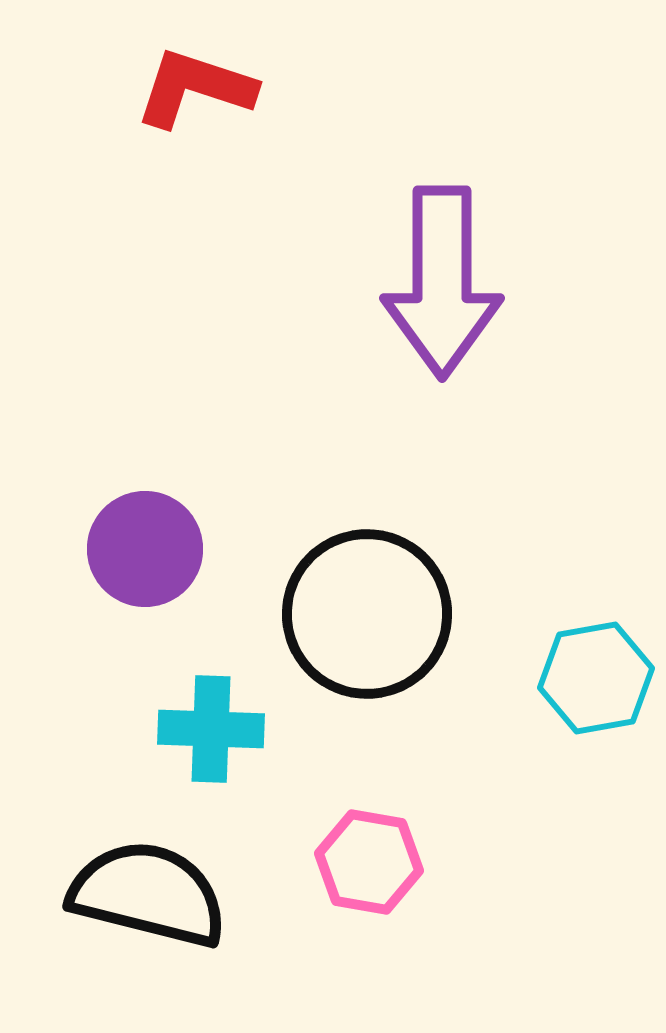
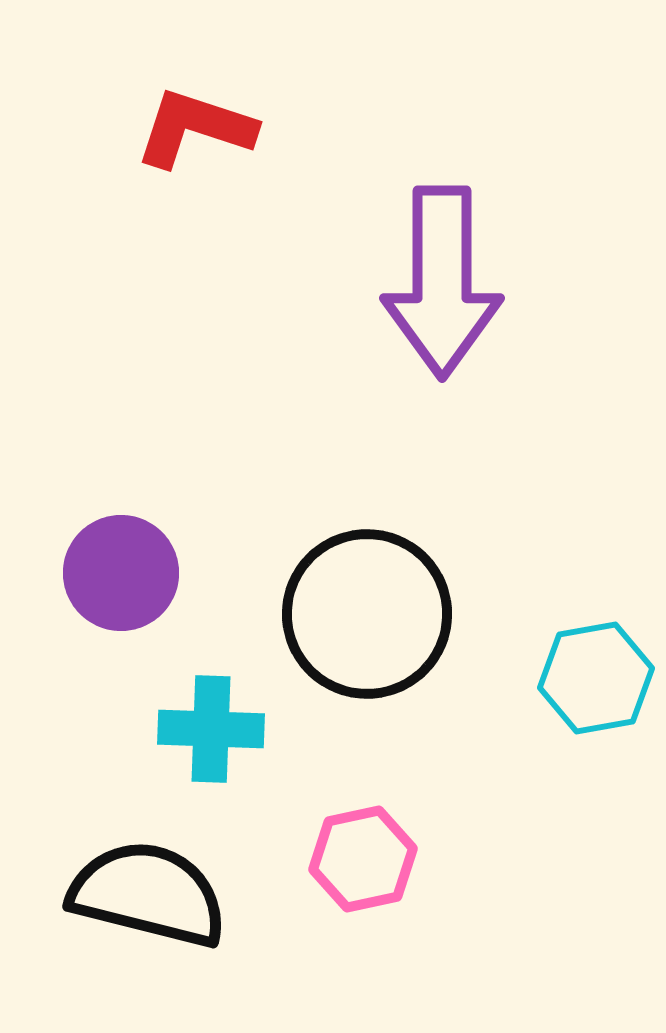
red L-shape: moved 40 px down
purple circle: moved 24 px left, 24 px down
pink hexagon: moved 6 px left, 3 px up; rotated 22 degrees counterclockwise
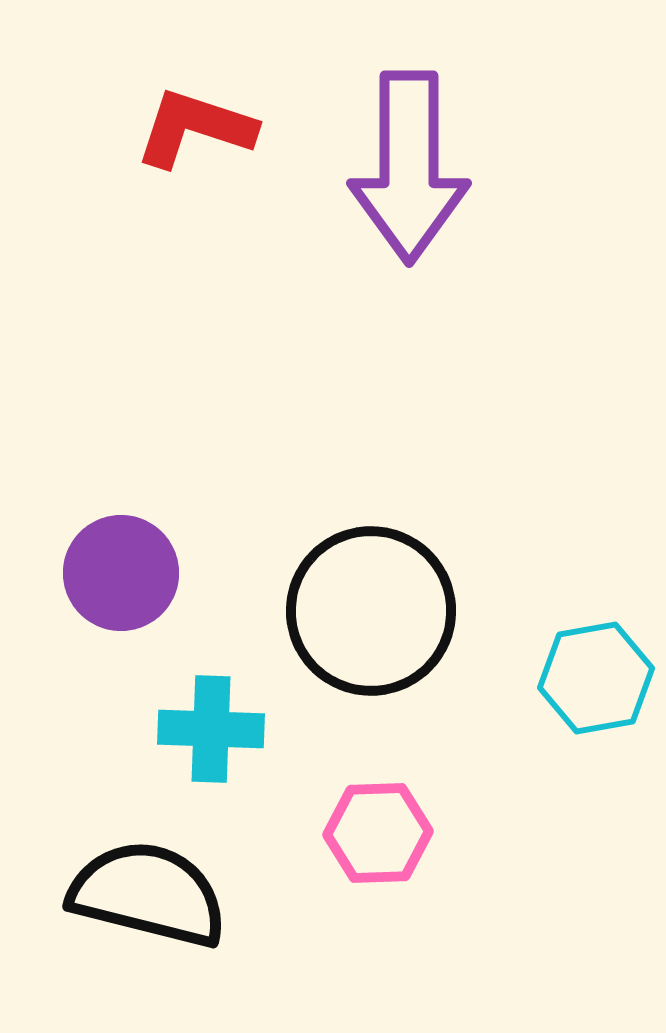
purple arrow: moved 33 px left, 115 px up
black circle: moved 4 px right, 3 px up
pink hexagon: moved 15 px right, 26 px up; rotated 10 degrees clockwise
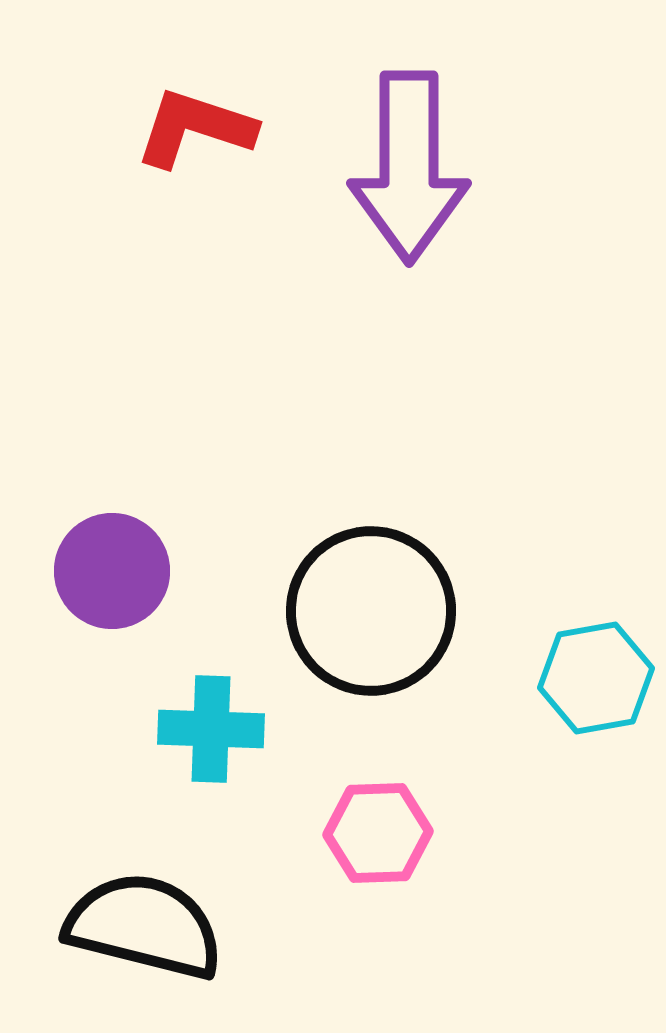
purple circle: moved 9 px left, 2 px up
black semicircle: moved 4 px left, 32 px down
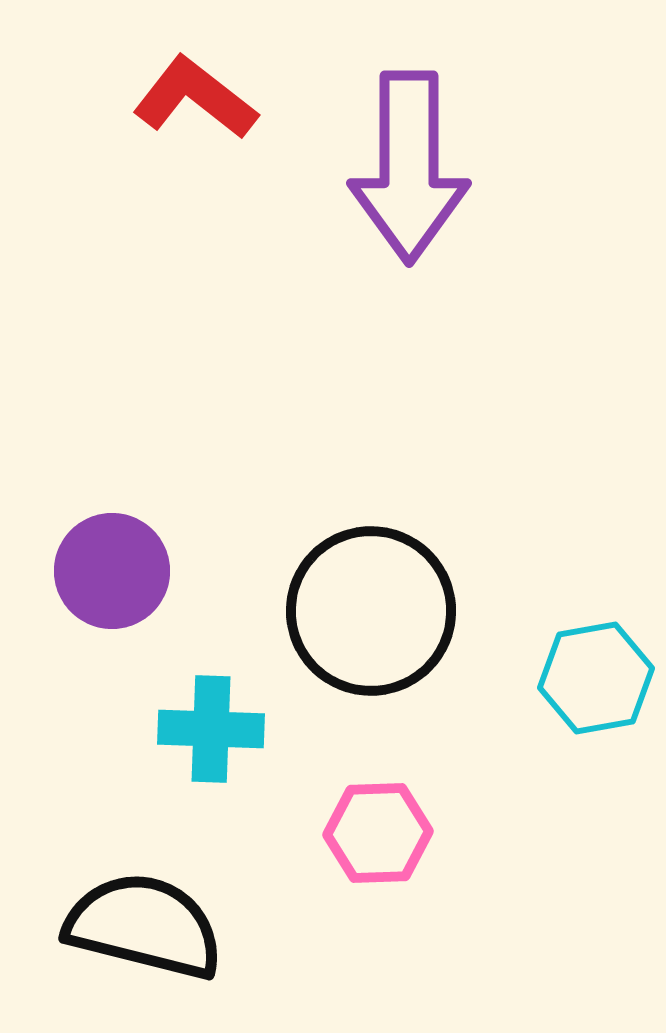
red L-shape: moved 30 px up; rotated 20 degrees clockwise
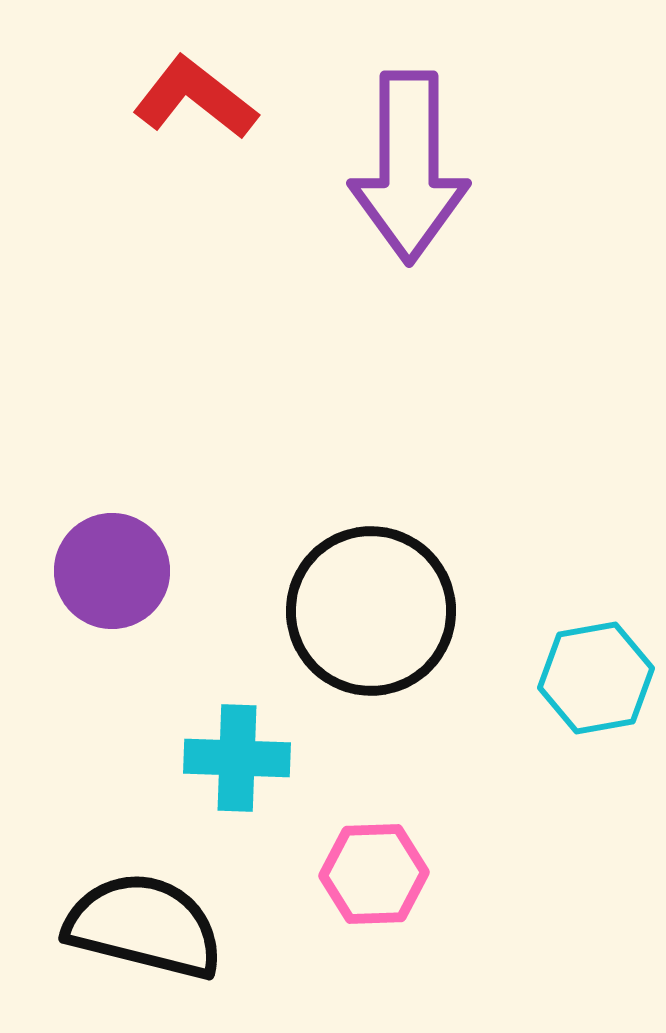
cyan cross: moved 26 px right, 29 px down
pink hexagon: moved 4 px left, 41 px down
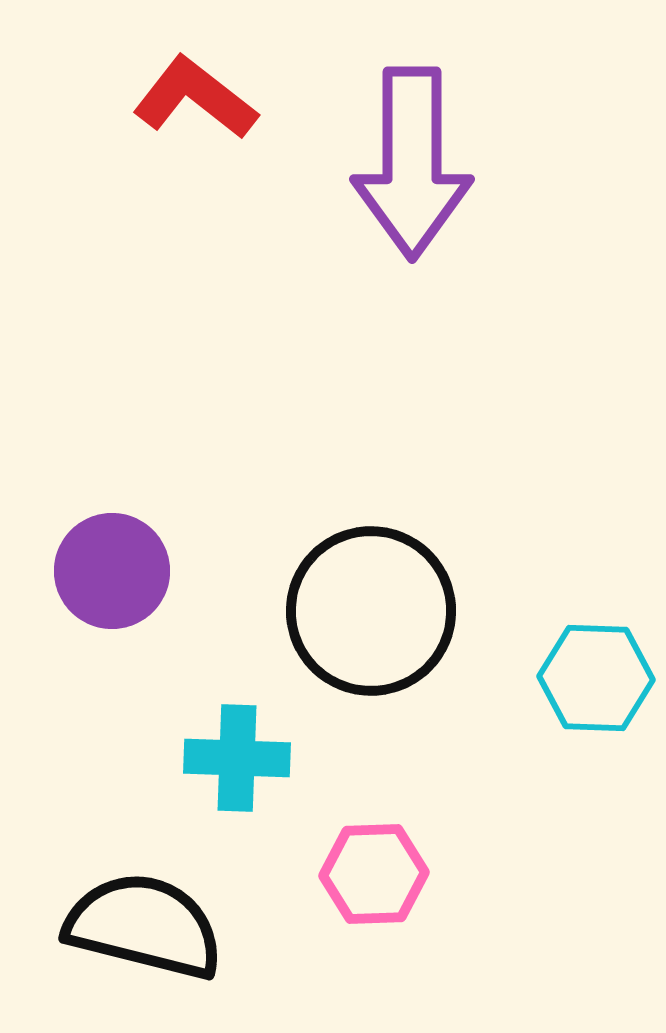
purple arrow: moved 3 px right, 4 px up
cyan hexagon: rotated 12 degrees clockwise
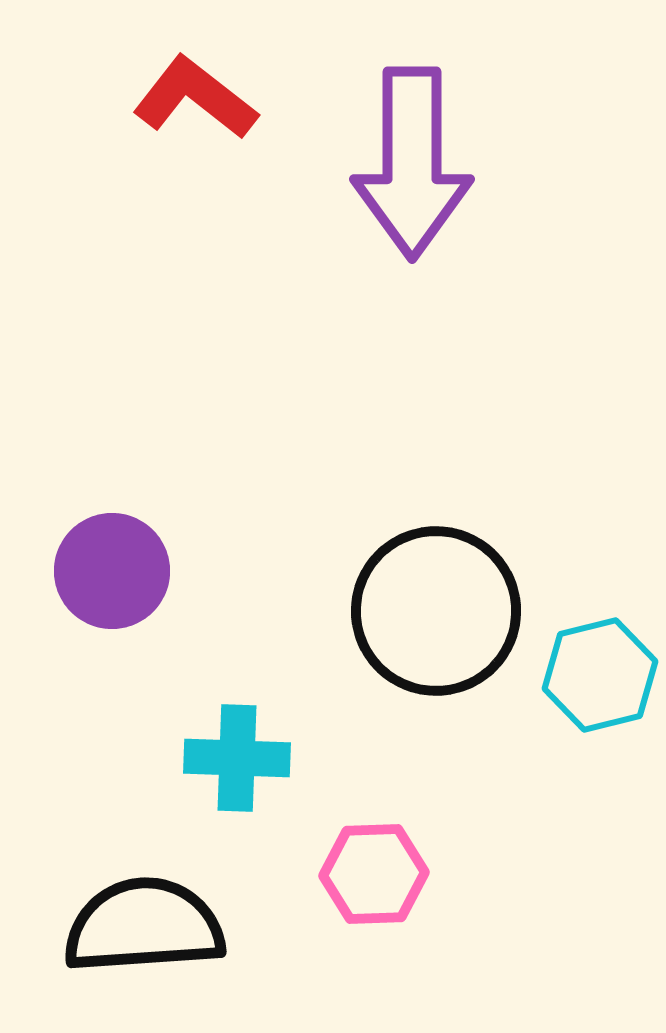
black circle: moved 65 px right
cyan hexagon: moved 4 px right, 3 px up; rotated 16 degrees counterclockwise
black semicircle: rotated 18 degrees counterclockwise
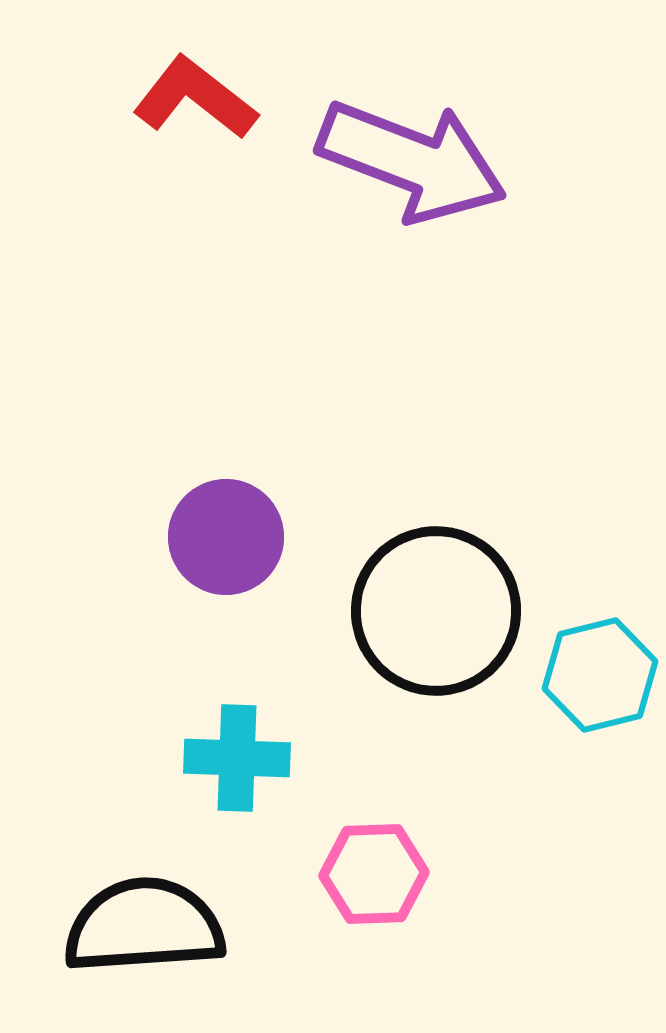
purple arrow: moved 2 px up; rotated 69 degrees counterclockwise
purple circle: moved 114 px right, 34 px up
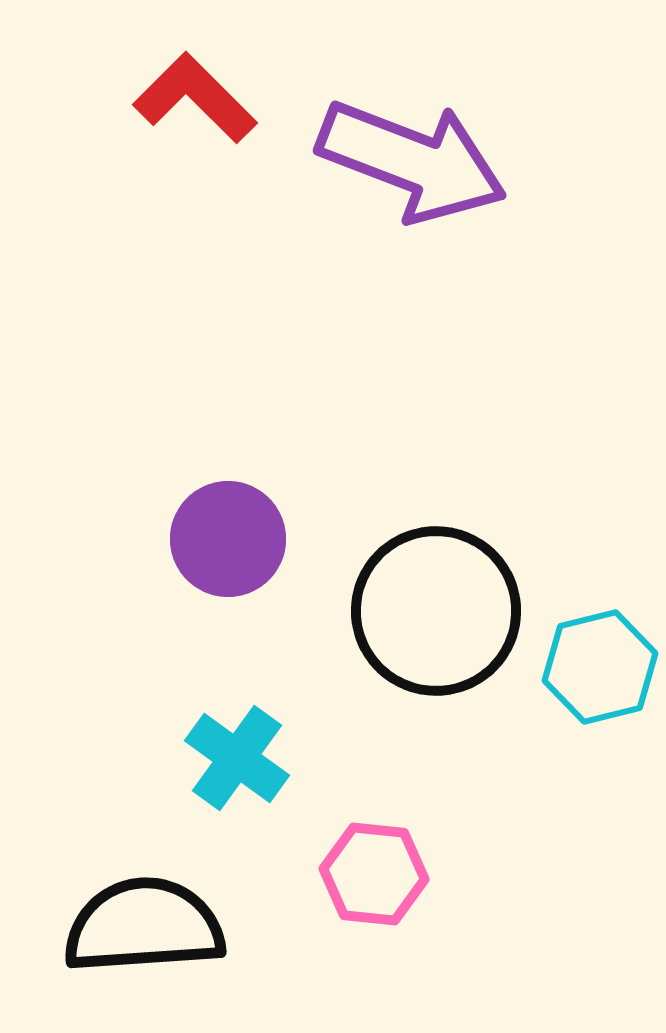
red L-shape: rotated 7 degrees clockwise
purple circle: moved 2 px right, 2 px down
cyan hexagon: moved 8 px up
cyan cross: rotated 34 degrees clockwise
pink hexagon: rotated 8 degrees clockwise
